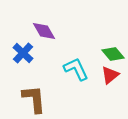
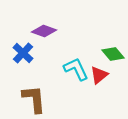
purple diamond: rotated 40 degrees counterclockwise
red triangle: moved 11 px left
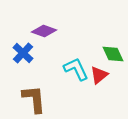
green diamond: rotated 15 degrees clockwise
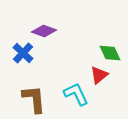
green diamond: moved 3 px left, 1 px up
cyan L-shape: moved 25 px down
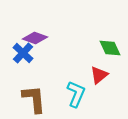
purple diamond: moved 9 px left, 7 px down
green diamond: moved 5 px up
cyan L-shape: rotated 48 degrees clockwise
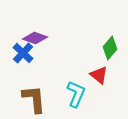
green diamond: rotated 65 degrees clockwise
red triangle: rotated 42 degrees counterclockwise
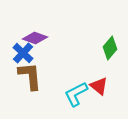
red triangle: moved 11 px down
cyan L-shape: rotated 140 degrees counterclockwise
brown L-shape: moved 4 px left, 23 px up
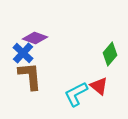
green diamond: moved 6 px down
